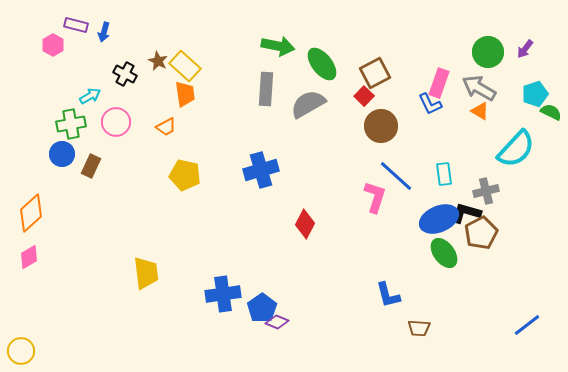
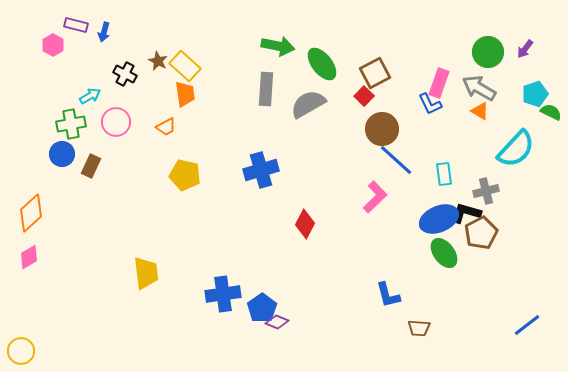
brown circle at (381, 126): moved 1 px right, 3 px down
blue line at (396, 176): moved 16 px up
pink L-shape at (375, 197): rotated 28 degrees clockwise
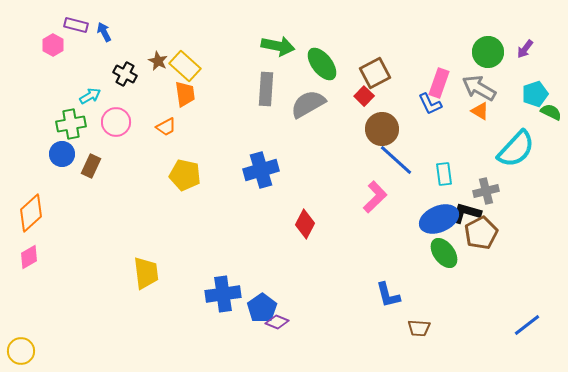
blue arrow at (104, 32): rotated 138 degrees clockwise
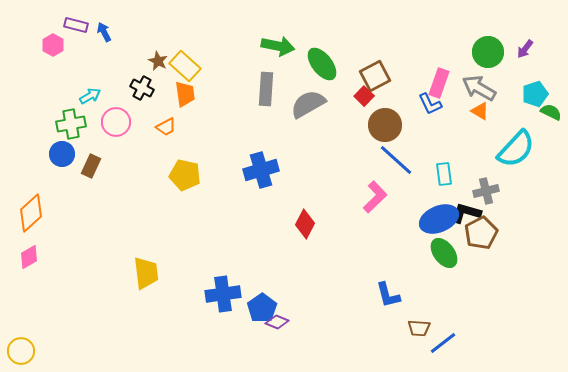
brown square at (375, 73): moved 3 px down
black cross at (125, 74): moved 17 px right, 14 px down
brown circle at (382, 129): moved 3 px right, 4 px up
blue line at (527, 325): moved 84 px left, 18 px down
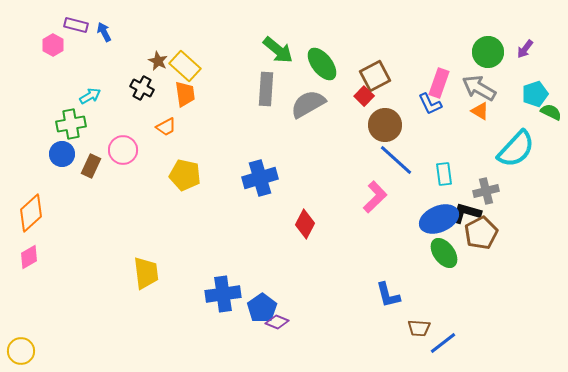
green arrow at (278, 46): moved 4 px down; rotated 28 degrees clockwise
pink circle at (116, 122): moved 7 px right, 28 px down
blue cross at (261, 170): moved 1 px left, 8 px down
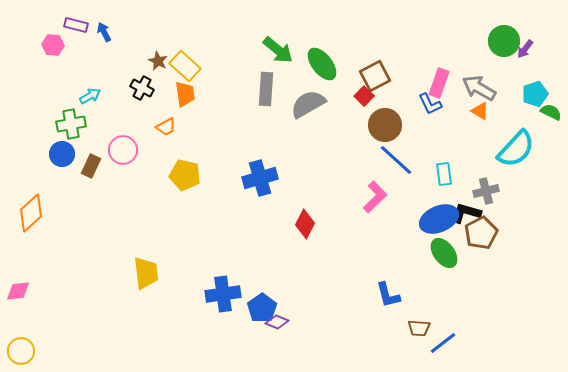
pink hexagon at (53, 45): rotated 25 degrees counterclockwise
green circle at (488, 52): moved 16 px right, 11 px up
pink diamond at (29, 257): moved 11 px left, 34 px down; rotated 25 degrees clockwise
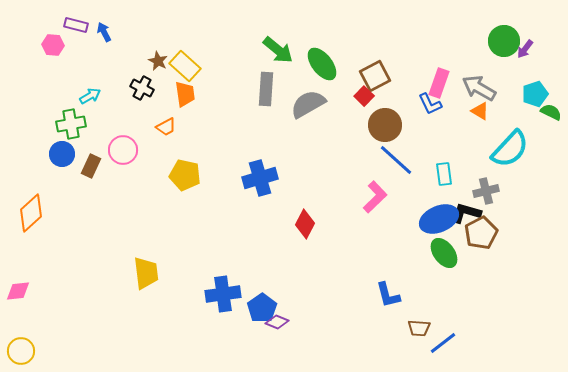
cyan semicircle at (516, 149): moved 6 px left
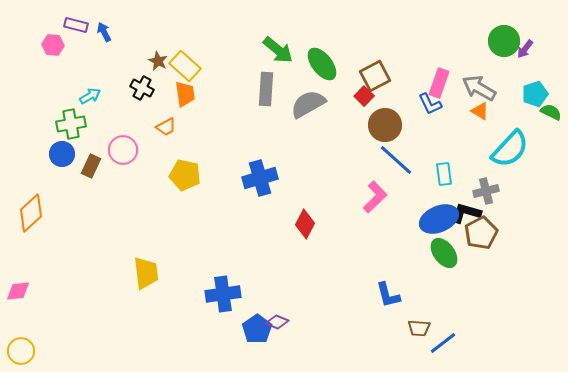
blue pentagon at (262, 308): moved 5 px left, 21 px down
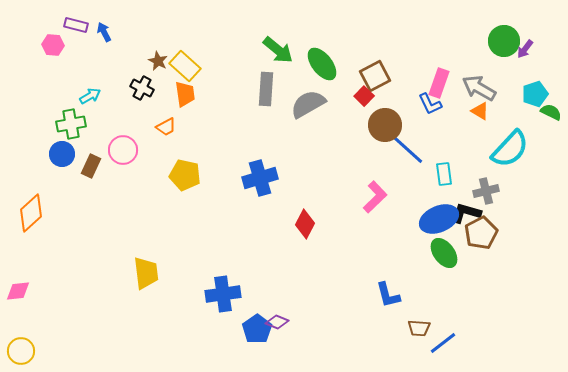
blue line at (396, 160): moved 11 px right, 11 px up
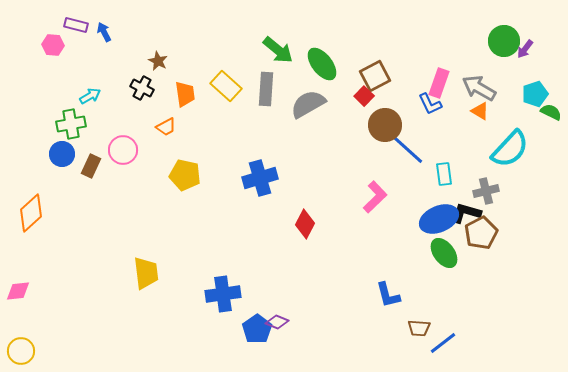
yellow rectangle at (185, 66): moved 41 px right, 20 px down
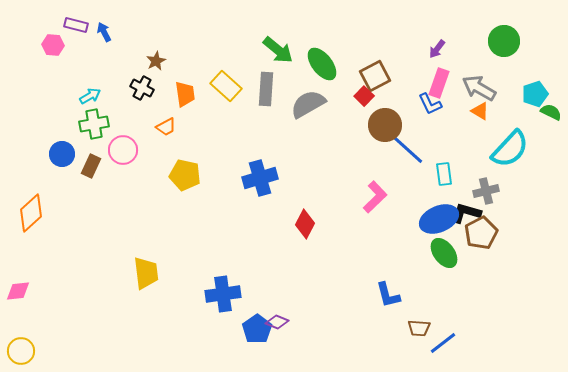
purple arrow at (525, 49): moved 88 px left
brown star at (158, 61): moved 2 px left; rotated 18 degrees clockwise
green cross at (71, 124): moved 23 px right
